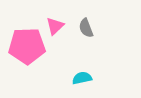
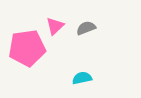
gray semicircle: rotated 90 degrees clockwise
pink pentagon: moved 2 px down; rotated 6 degrees counterclockwise
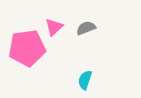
pink triangle: moved 1 px left, 1 px down
cyan semicircle: moved 3 px right, 2 px down; rotated 60 degrees counterclockwise
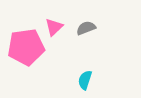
pink pentagon: moved 1 px left, 1 px up
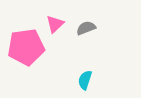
pink triangle: moved 1 px right, 3 px up
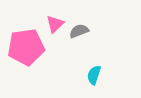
gray semicircle: moved 7 px left, 3 px down
cyan semicircle: moved 9 px right, 5 px up
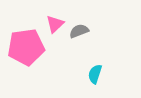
cyan semicircle: moved 1 px right, 1 px up
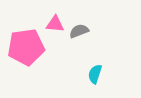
pink triangle: rotated 48 degrees clockwise
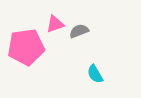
pink triangle: rotated 24 degrees counterclockwise
cyan semicircle: rotated 48 degrees counterclockwise
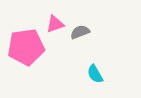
gray semicircle: moved 1 px right, 1 px down
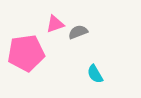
gray semicircle: moved 2 px left
pink pentagon: moved 6 px down
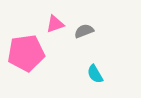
gray semicircle: moved 6 px right, 1 px up
